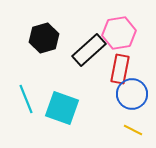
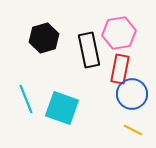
black rectangle: rotated 60 degrees counterclockwise
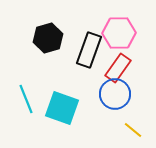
pink hexagon: rotated 8 degrees clockwise
black hexagon: moved 4 px right
black rectangle: rotated 32 degrees clockwise
red rectangle: moved 2 px left, 1 px up; rotated 24 degrees clockwise
blue circle: moved 17 px left
yellow line: rotated 12 degrees clockwise
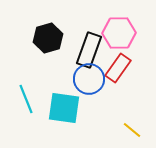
blue circle: moved 26 px left, 15 px up
cyan square: moved 2 px right; rotated 12 degrees counterclockwise
yellow line: moved 1 px left
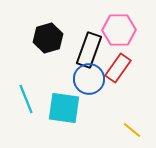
pink hexagon: moved 3 px up
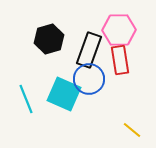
black hexagon: moved 1 px right, 1 px down
red rectangle: moved 2 px right, 8 px up; rotated 44 degrees counterclockwise
cyan square: moved 14 px up; rotated 16 degrees clockwise
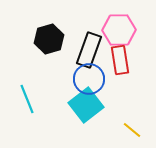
cyan square: moved 22 px right, 11 px down; rotated 28 degrees clockwise
cyan line: moved 1 px right
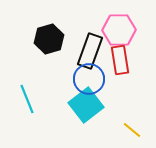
black rectangle: moved 1 px right, 1 px down
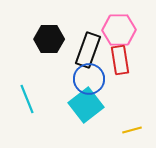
black hexagon: rotated 16 degrees clockwise
black rectangle: moved 2 px left, 1 px up
yellow line: rotated 54 degrees counterclockwise
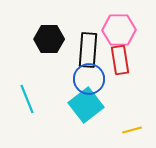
black rectangle: rotated 16 degrees counterclockwise
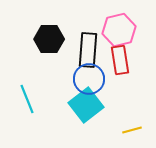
pink hexagon: rotated 12 degrees counterclockwise
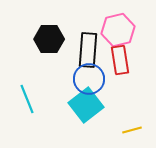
pink hexagon: moved 1 px left
